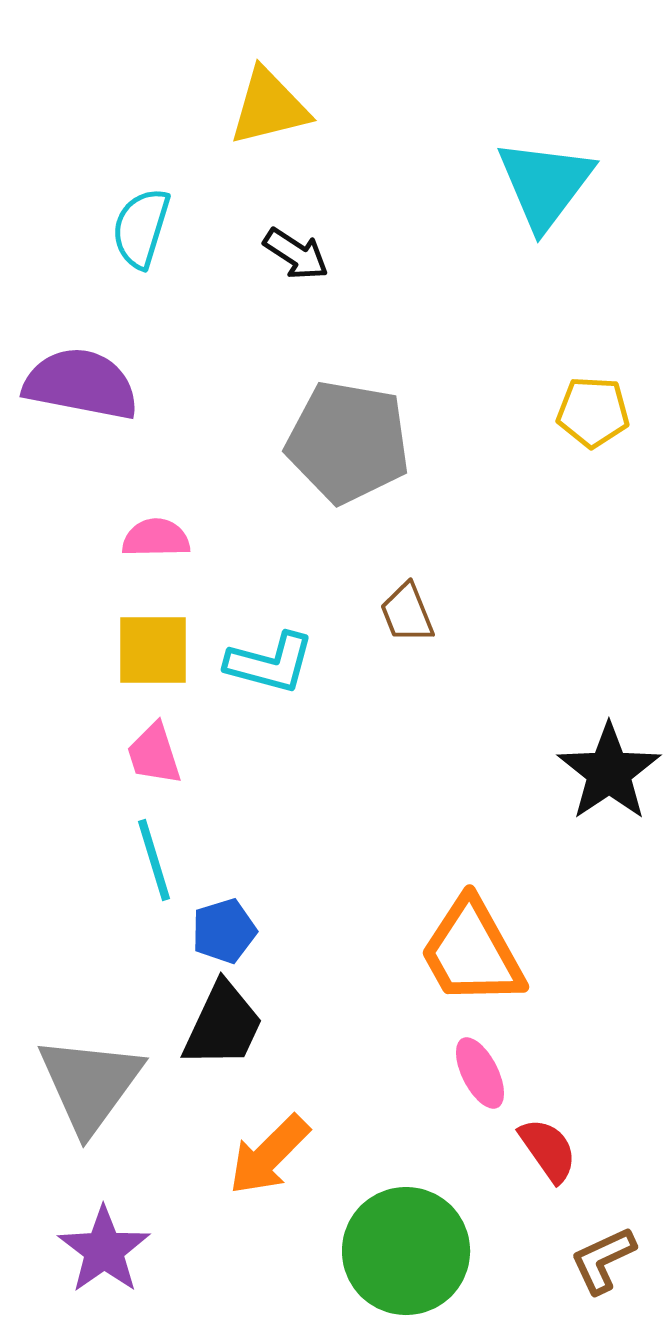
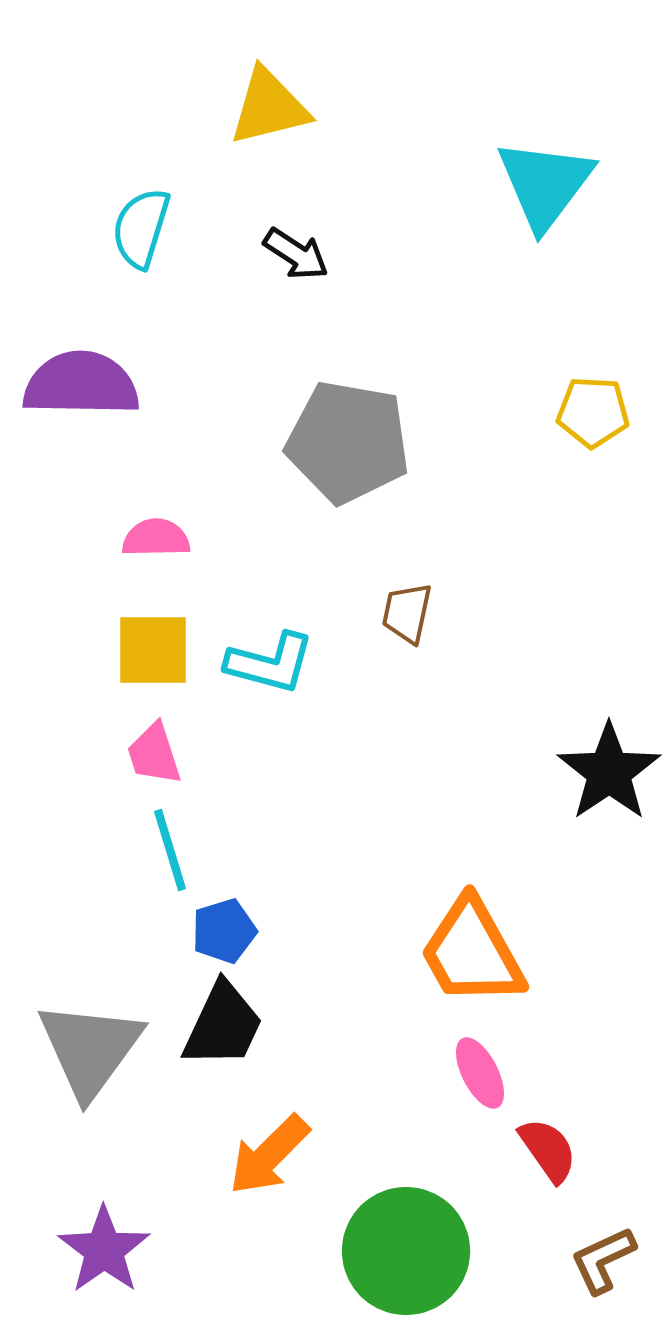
purple semicircle: rotated 10 degrees counterclockwise
brown trapezoid: rotated 34 degrees clockwise
cyan line: moved 16 px right, 10 px up
gray triangle: moved 35 px up
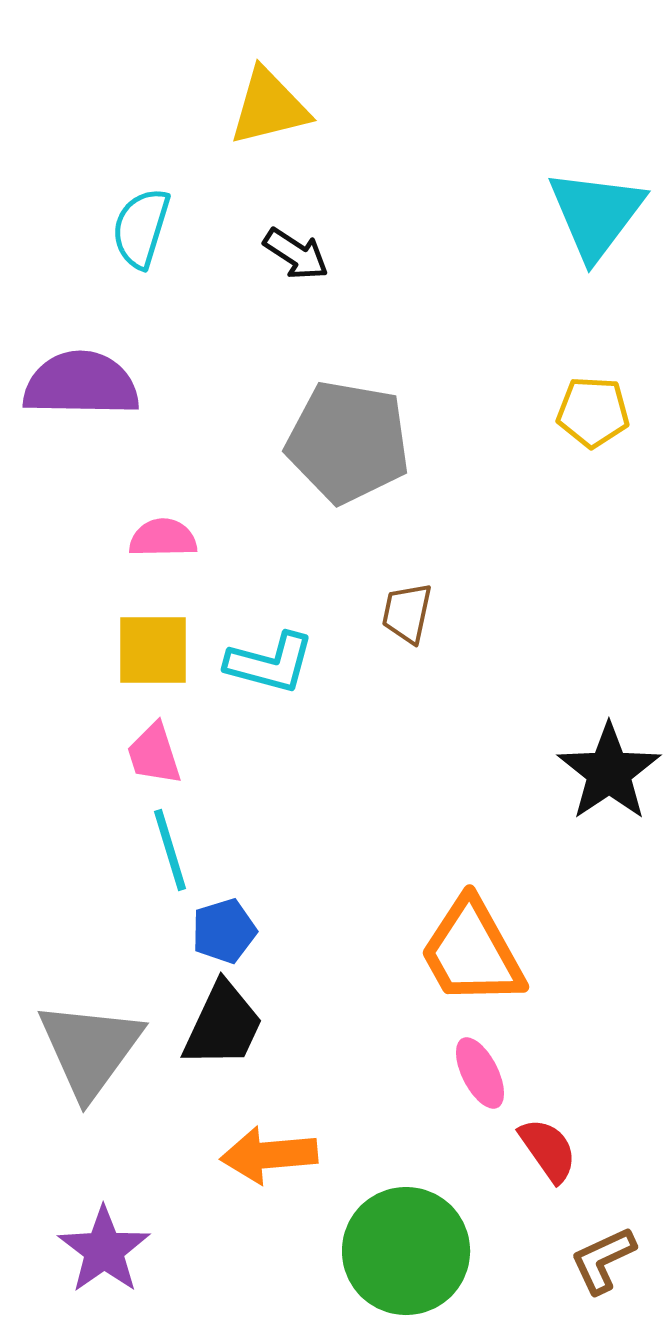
cyan triangle: moved 51 px right, 30 px down
pink semicircle: moved 7 px right
orange arrow: rotated 40 degrees clockwise
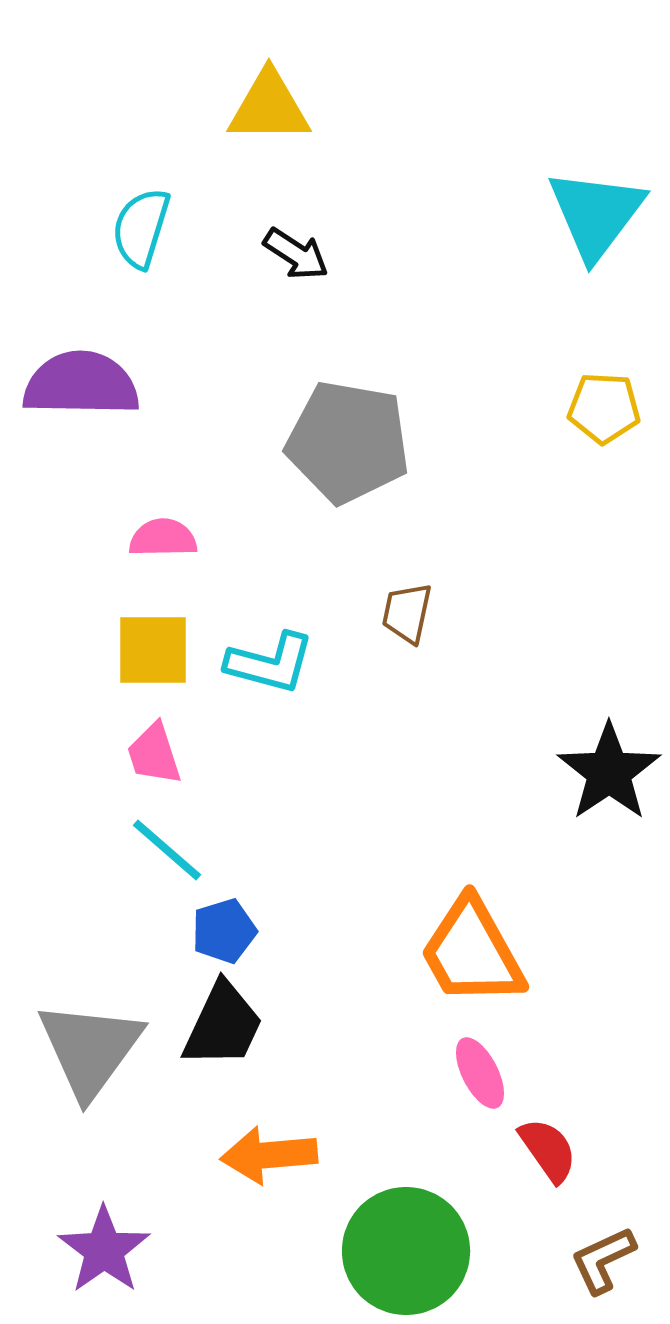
yellow triangle: rotated 14 degrees clockwise
yellow pentagon: moved 11 px right, 4 px up
cyan line: moved 3 px left; rotated 32 degrees counterclockwise
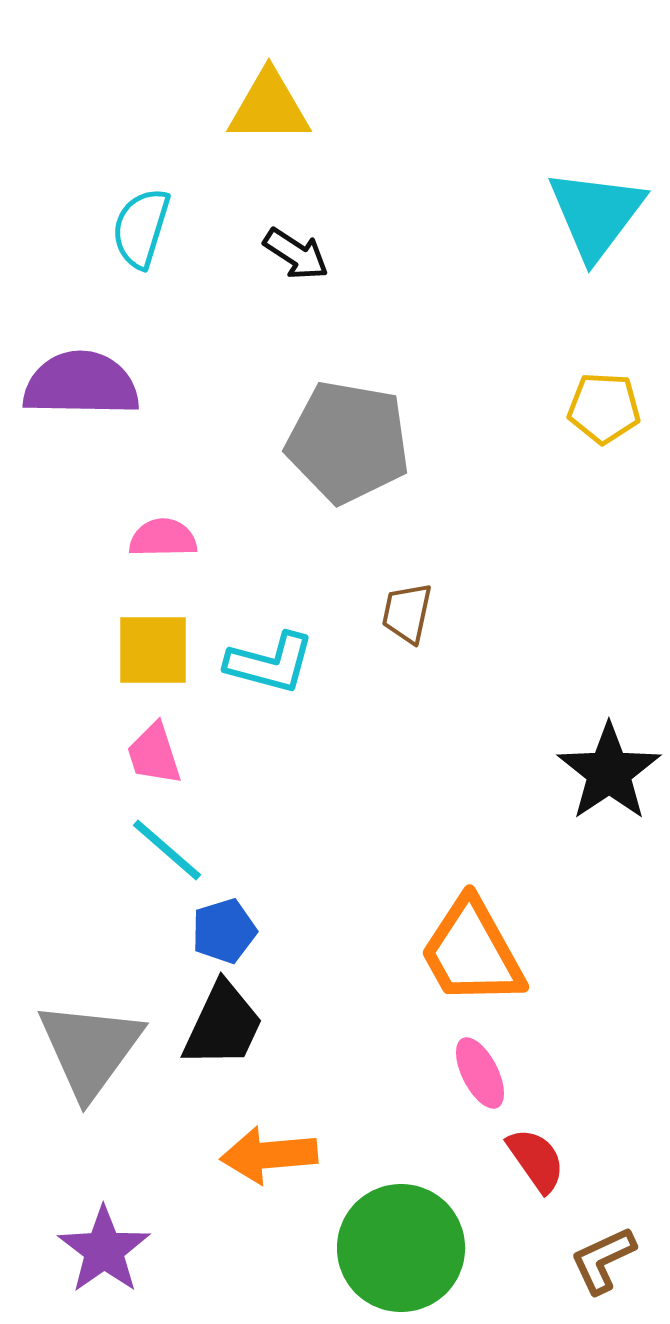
red semicircle: moved 12 px left, 10 px down
green circle: moved 5 px left, 3 px up
